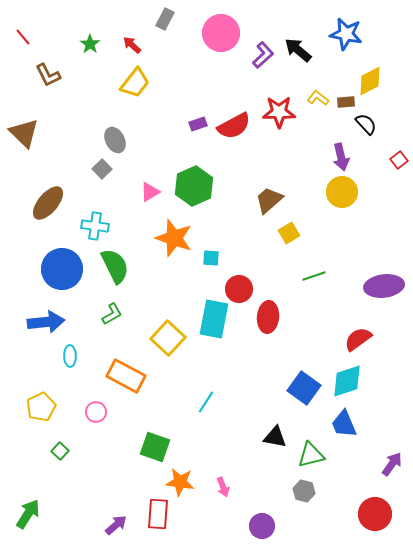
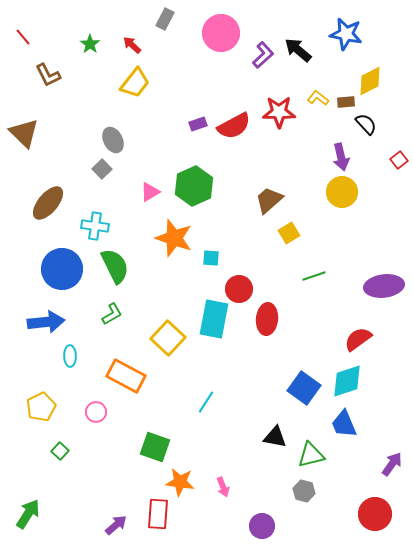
gray ellipse at (115, 140): moved 2 px left
red ellipse at (268, 317): moved 1 px left, 2 px down
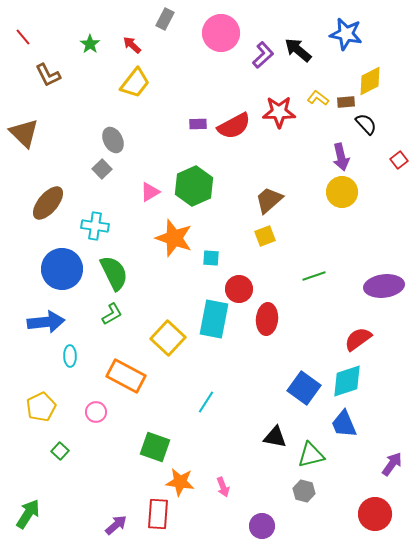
purple rectangle at (198, 124): rotated 18 degrees clockwise
yellow square at (289, 233): moved 24 px left, 3 px down; rotated 10 degrees clockwise
green semicircle at (115, 266): moved 1 px left, 7 px down
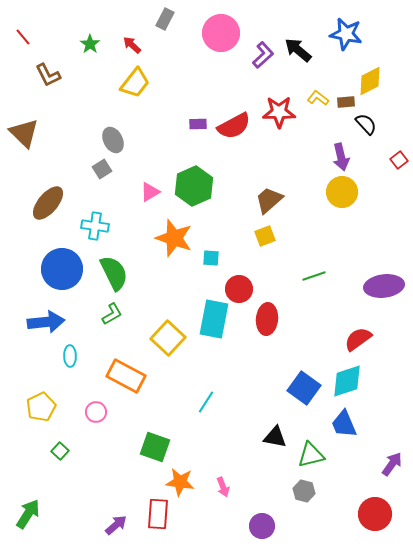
gray square at (102, 169): rotated 12 degrees clockwise
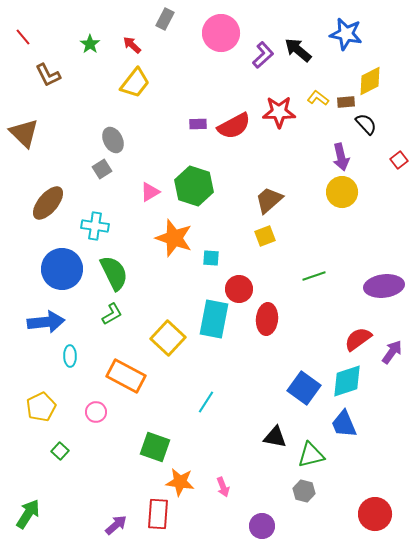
green hexagon at (194, 186): rotated 18 degrees counterclockwise
purple arrow at (392, 464): moved 112 px up
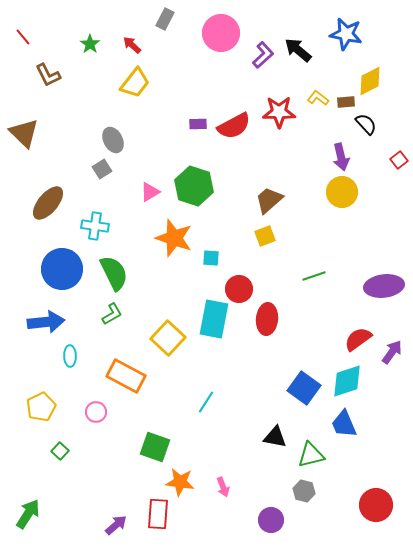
red circle at (375, 514): moved 1 px right, 9 px up
purple circle at (262, 526): moved 9 px right, 6 px up
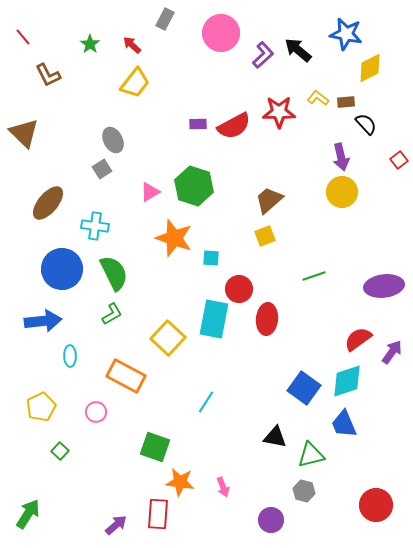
yellow diamond at (370, 81): moved 13 px up
blue arrow at (46, 322): moved 3 px left, 1 px up
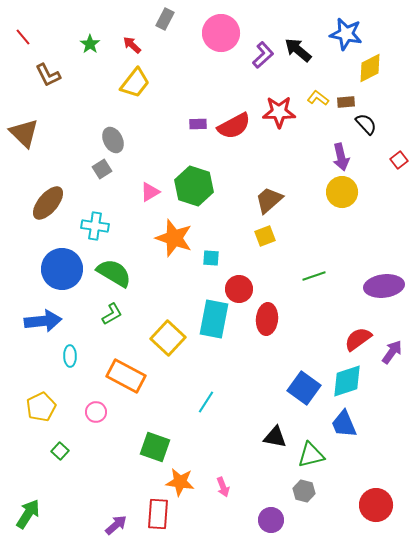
green semicircle at (114, 273): rotated 33 degrees counterclockwise
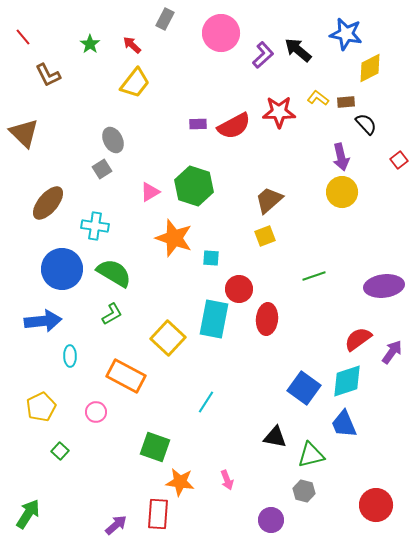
pink arrow at (223, 487): moved 4 px right, 7 px up
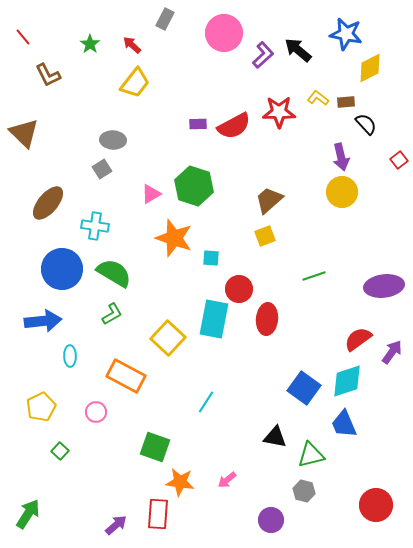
pink circle at (221, 33): moved 3 px right
gray ellipse at (113, 140): rotated 60 degrees counterclockwise
pink triangle at (150, 192): moved 1 px right, 2 px down
pink arrow at (227, 480): rotated 72 degrees clockwise
